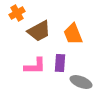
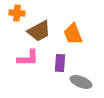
orange cross: rotated 35 degrees clockwise
pink L-shape: moved 7 px left, 8 px up
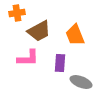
orange cross: rotated 14 degrees counterclockwise
orange trapezoid: moved 2 px right, 1 px down
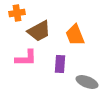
pink L-shape: moved 2 px left
purple rectangle: moved 1 px down
gray ellipse: moved 6 px right
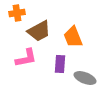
orange trapezoid: moved 2 px left, 2 px down
pink L-shape: rotated 10 degrees counterclockwise
gray ellipse: moved 2 px left, 4 px up
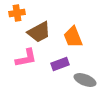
brown trapezoid: moved 1 px down
purple rectangle: rotated 66 degrees clockwise
gray ellipse: moved 2 px down
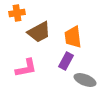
orange trapezoid: rotated 15 degrees clockwise
pink L-shape: moved 10 px down
purple rectangle: moved 6 px right, 3 px up; rotated 42 degrees counterclockwise
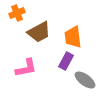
orange cross: rotated 14 degrees counterclockwise
gray ellipse: rotated 15 degrees clockwise
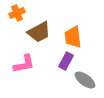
pink L-shape: moved 2 px left, 4 px up
